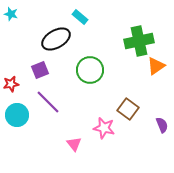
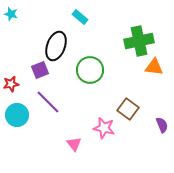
black ellipse: moved 7 px down; rotated 40 degrees counterclockwise
orange triangle: moved 2 px left, 1 px down; rotated 42 degrees clockwise
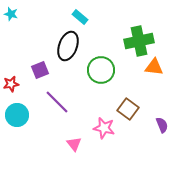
black ellipse: moved 12 px right
green circle: moved 11 px right
purple line: moved 9 px right
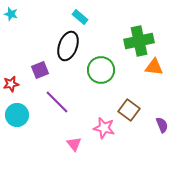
brown square: moved 1 px right, 1 px down
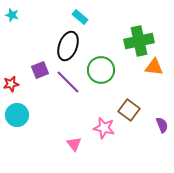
cyan star: moved 1 px right, 1 px down
purple line: moved 11 px right, 20 px up
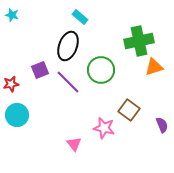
orange triangle: rotated 24 degrees counterclockwise
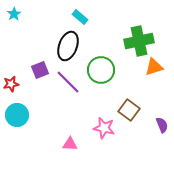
cyan star: moved 2 px right, 1 px up; rotated 24 degrees clockwise
pink triangle: moved 4 px left; rotated 49 degrees counterclockwise
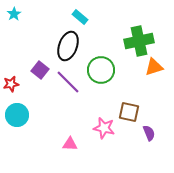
purple square: rotated 30 degrees counterclockwise
brown square: moved 2 px down; rotated 25 degrees counterclockwise
purple semicircle: moved 13 px left, 8 px down
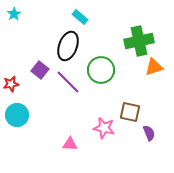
brown square: moved 1 px right
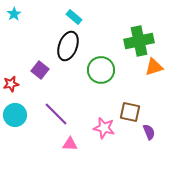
cyan rectangle: moved 6 px left
purple line: moved 12 px left, 32 px down
cyan circle: moved 2 px left
purple semicircle: moved 1 px up
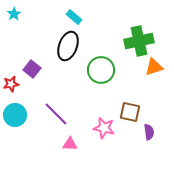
purple square: moved 8 px left, 1 px up
purple semicircle: rotated 14 degrees clockwise
